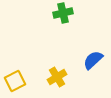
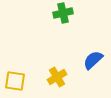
yellow square: rotated 35 degrees clockwise
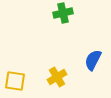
blue semicircle: rotated 20 degrees counterclockwise
